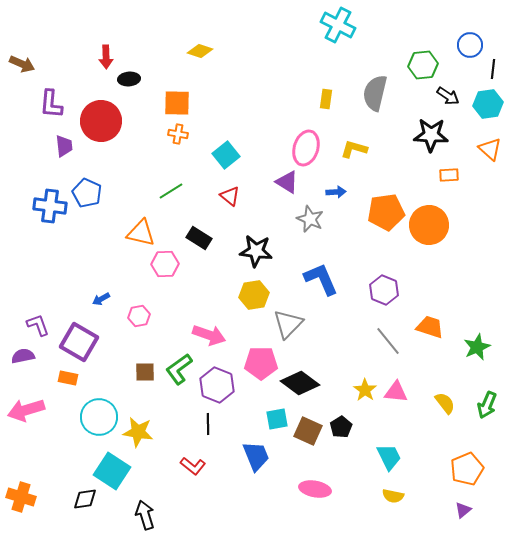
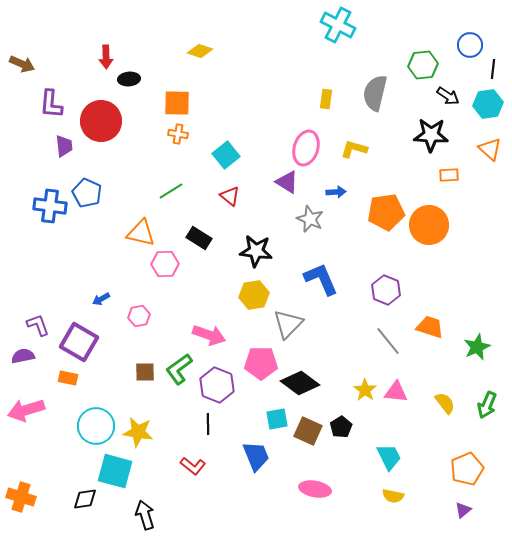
purple hexagon at (384, 290): moved 2 px right
cyan circle at (99, 417): moved 3 px left, 9 px down
cyan square at (112, 471): moved 3 px right; rotated 18 degrees counterclockwise
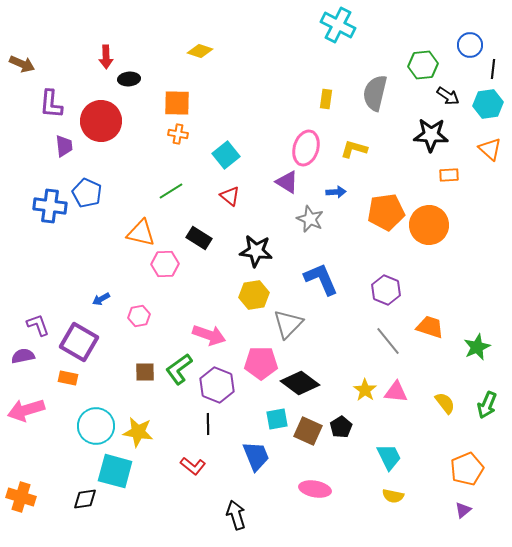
black arrow at (145, 515): moved 91 px right
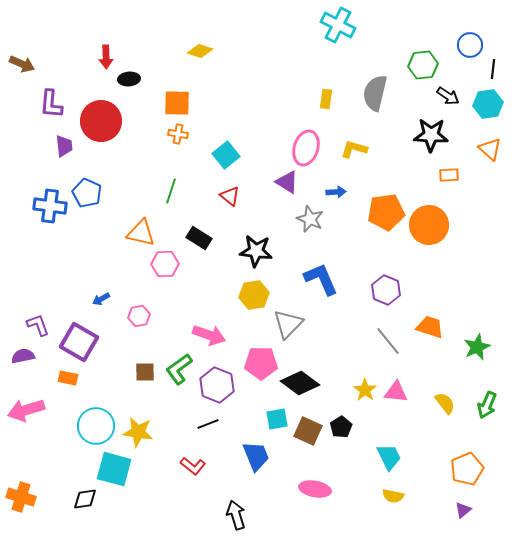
green line at (171, 191): rotated 40 degrees counterclockwise
black line at (208, 424): rotated 70 degrees clockwise
cyan square at (115, 471): moved 1 px left, 2 px up
